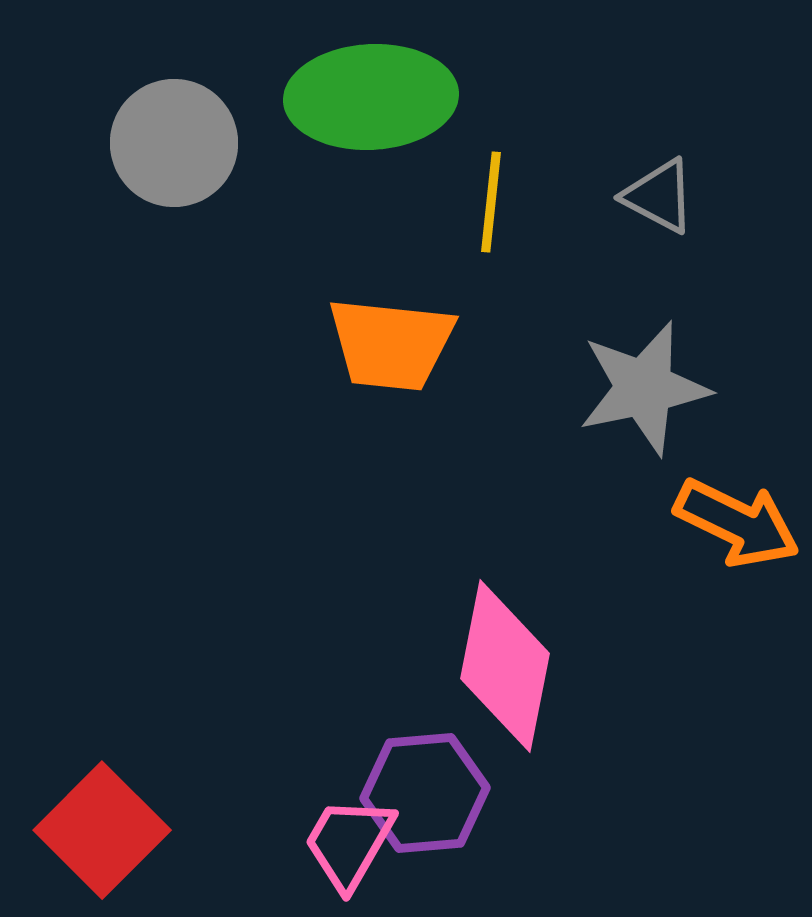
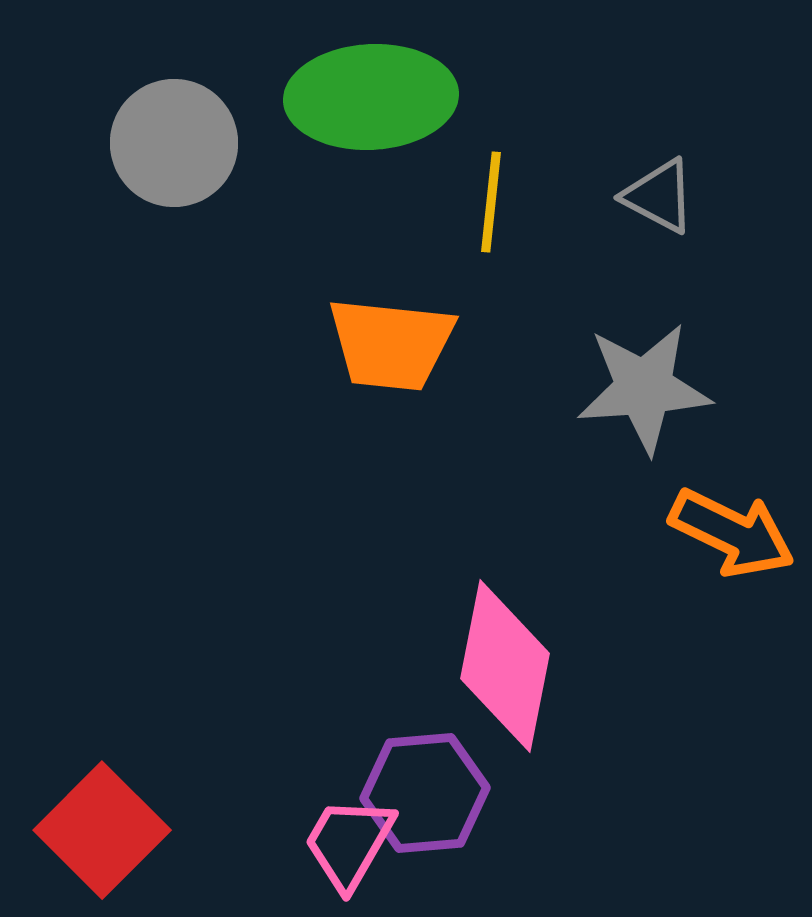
gray star: rotated 8 degrees clockwise
orange arrow: moved 5 px left, 10 px down
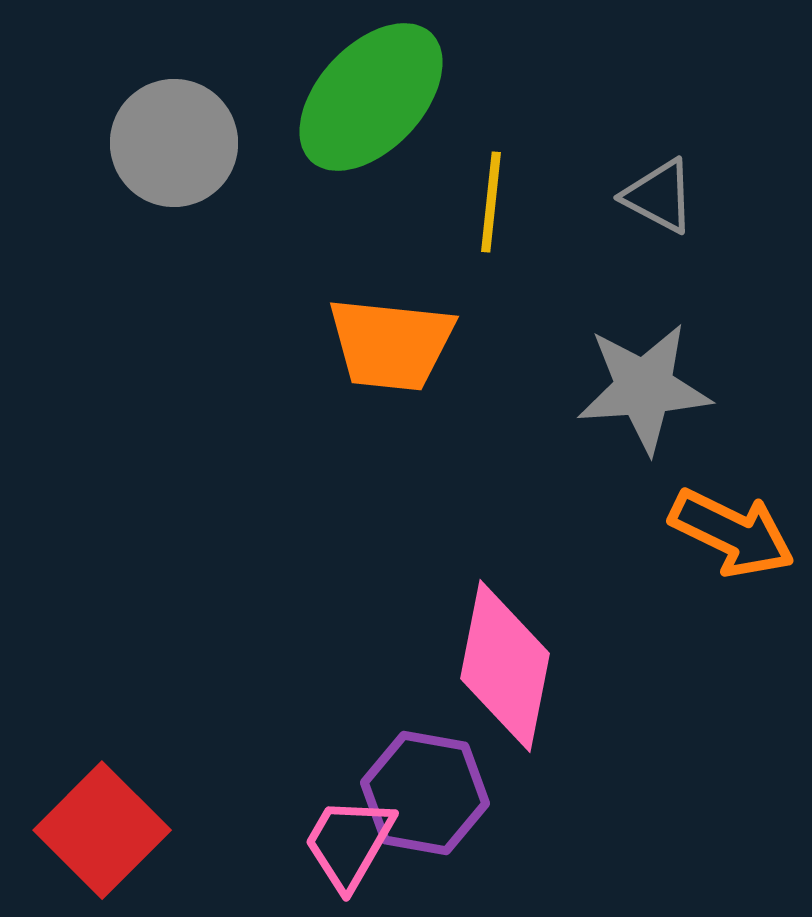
green ellipse: rotated 44 degrees counterclockwise
purple hexagon: rotated 15 degrees clockwise
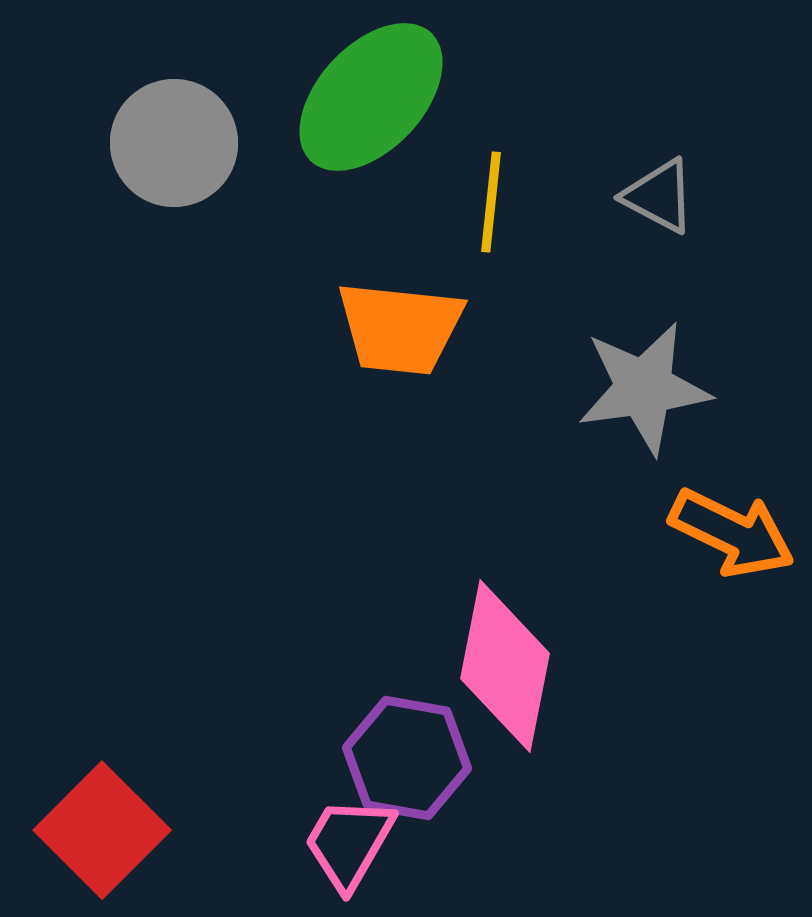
orange trapezoid: moved 9 px right, 16 px up
gray star: rotated 4 degrees counterclockwise
purple hexagon: moved 18 px left, 35 px up
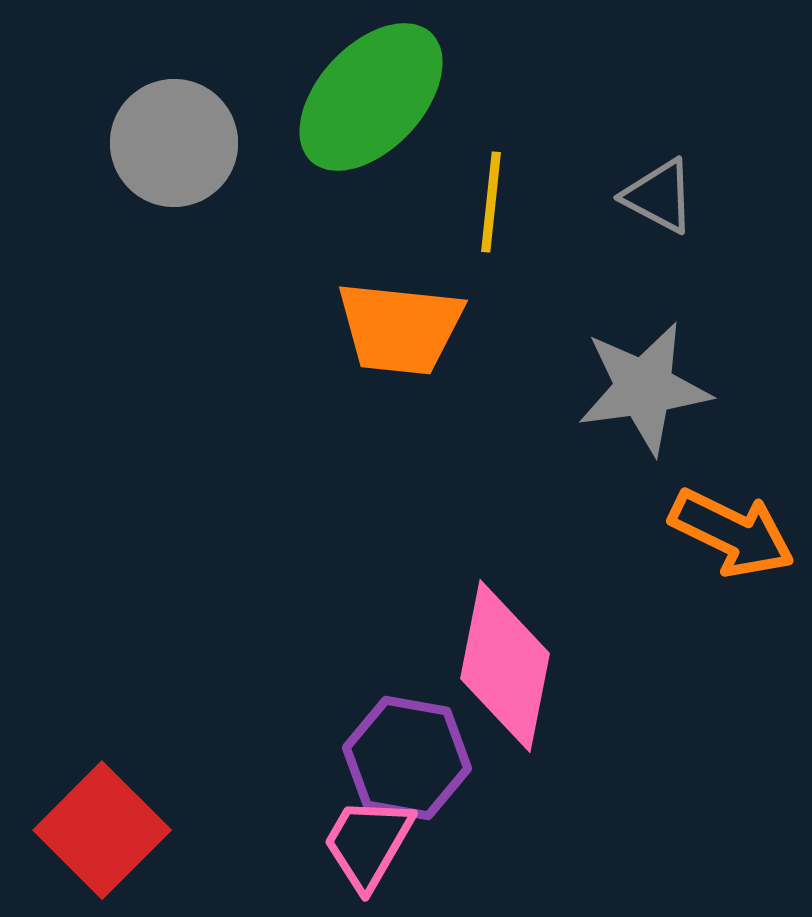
pink trapezoid: moved 19 px right
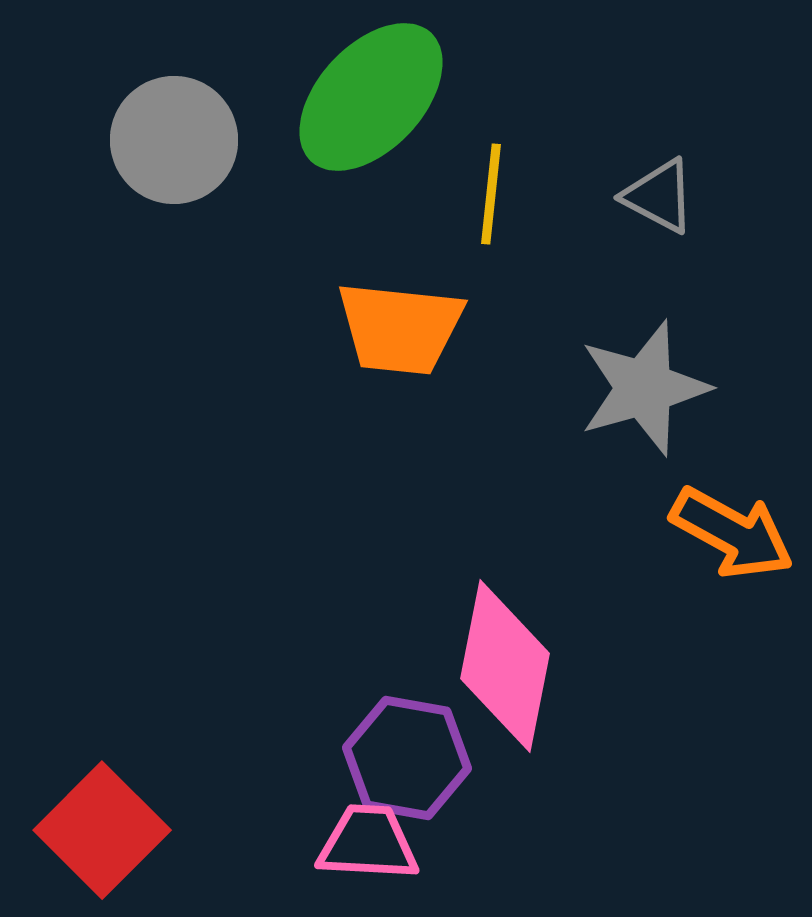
gray circle: moved 3 px up
yellow line: moved 8 px up
gray star: rotated 8 degrees counterclockwise
orange arrow: rotated 3 degrees clockwise
pink trapezoid: rotated 63 degrees clockwise
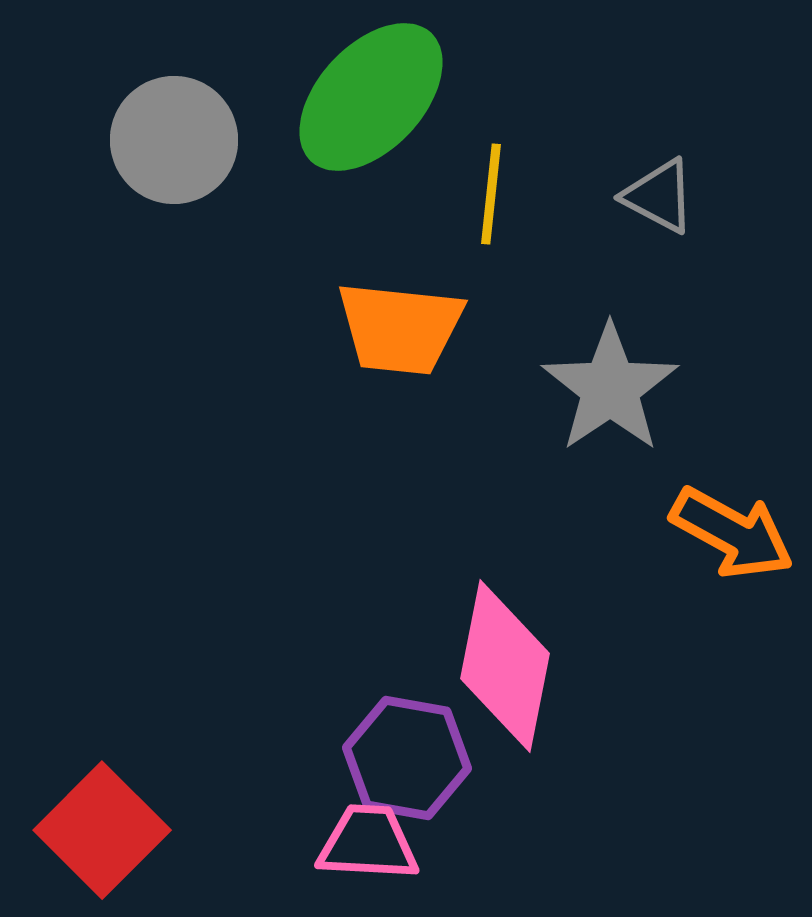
gray star: moved 34 px left; rotated 18 degrees counterclockwise
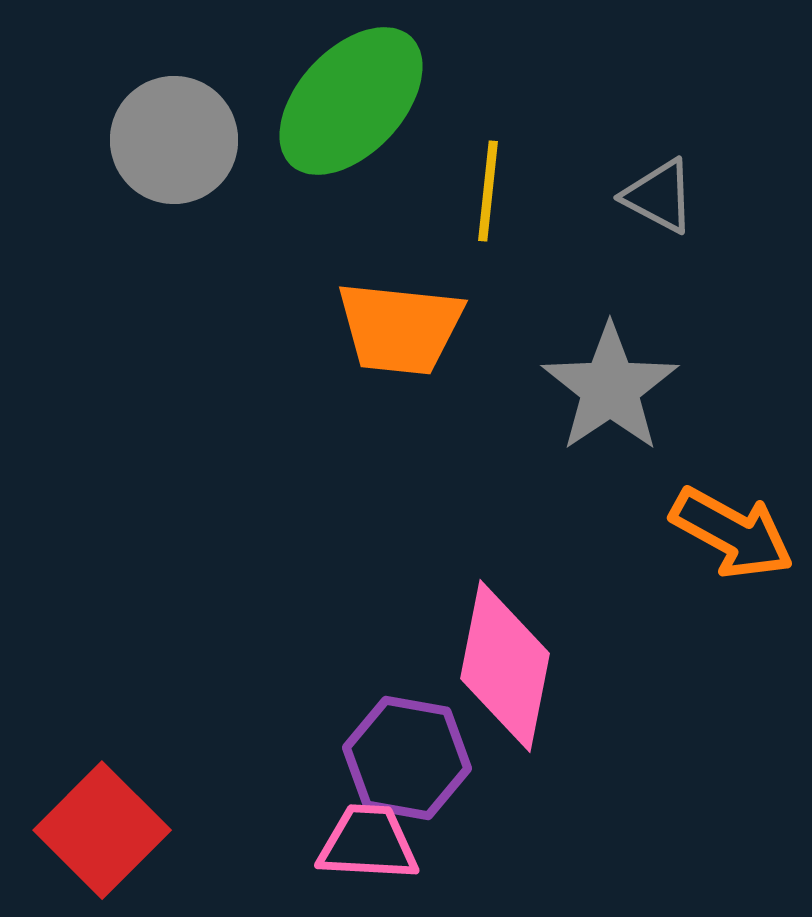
green ellipse: moved 20 px left, 4 px down
yellow line: moved 3 px left, 3 px up
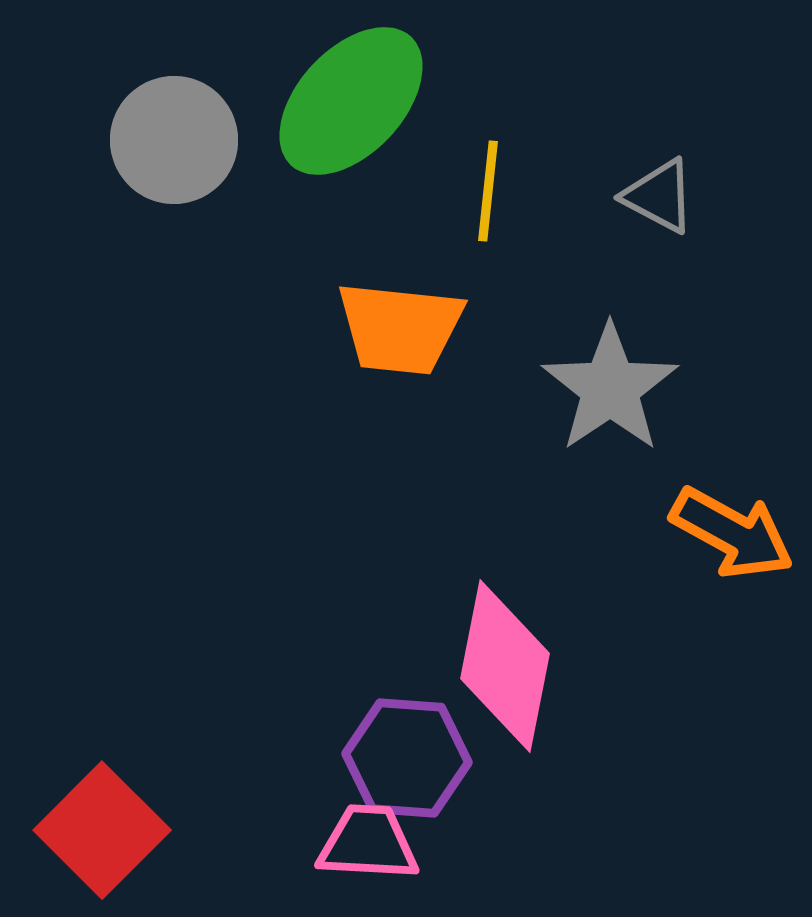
purple hexagon: rotated 6 degrees counterclockwise
